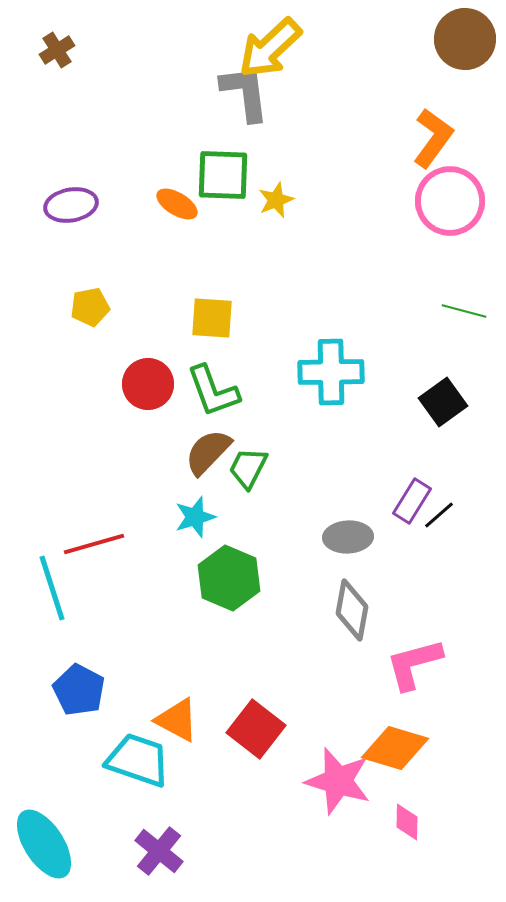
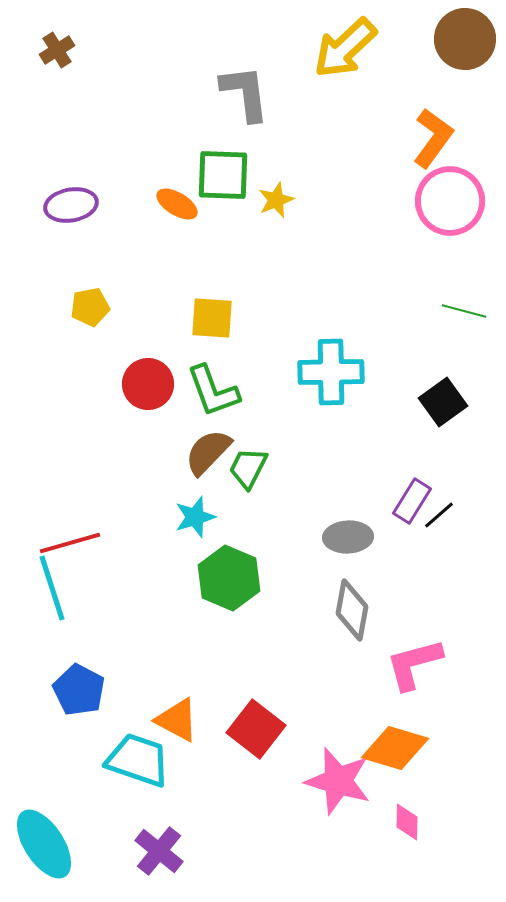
yellow arrow: moved 75 px right
red line: moved 24 px left, 1 px up
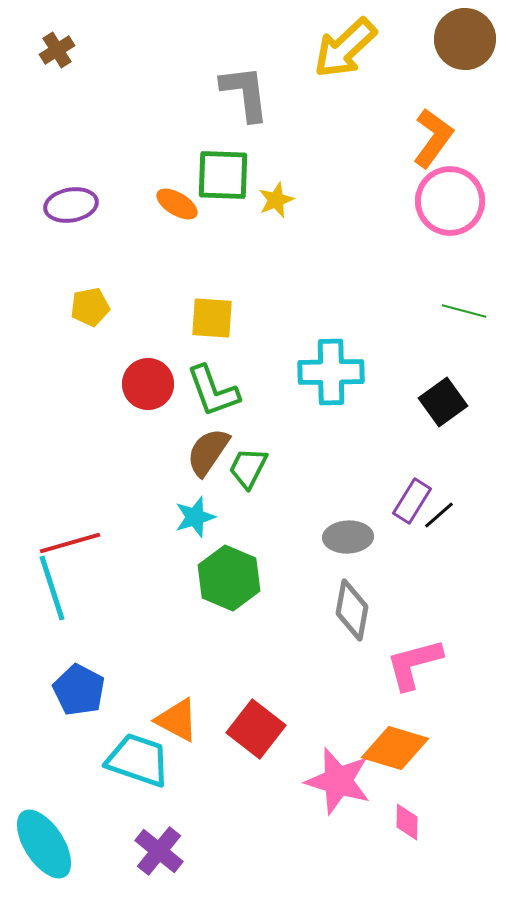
brown semicircle: rotated 10 degrees counterclockwise
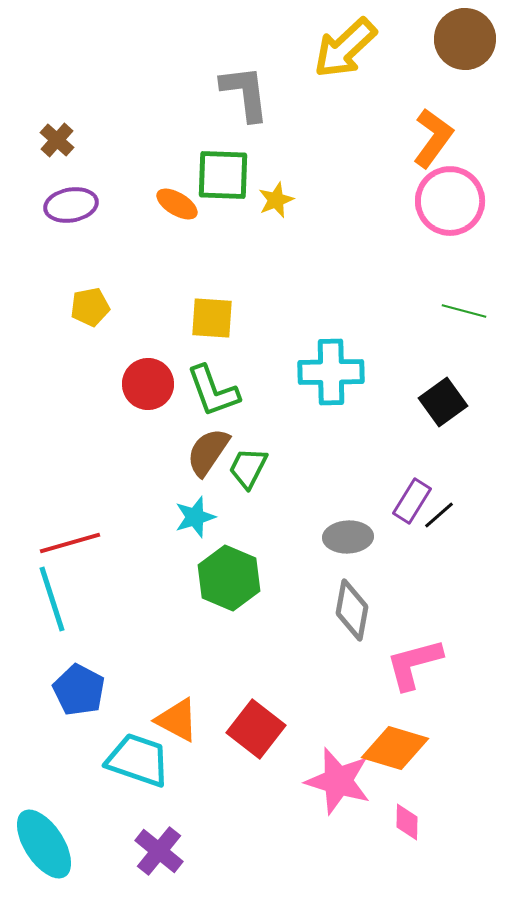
brown cross: moved 90 px down; rotated 16 degrees counterclockwise
cyan line: moved 11 px down
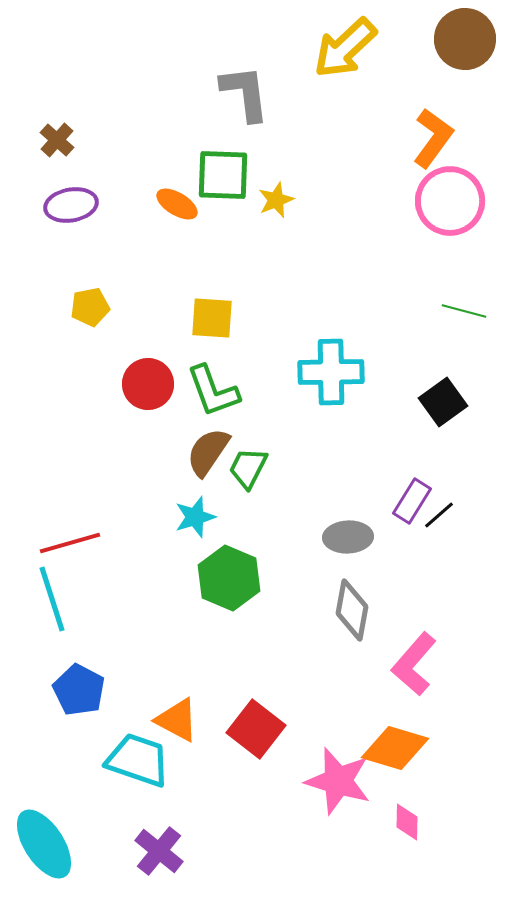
pink L-shape: rotated 34 degrees counterclockwise
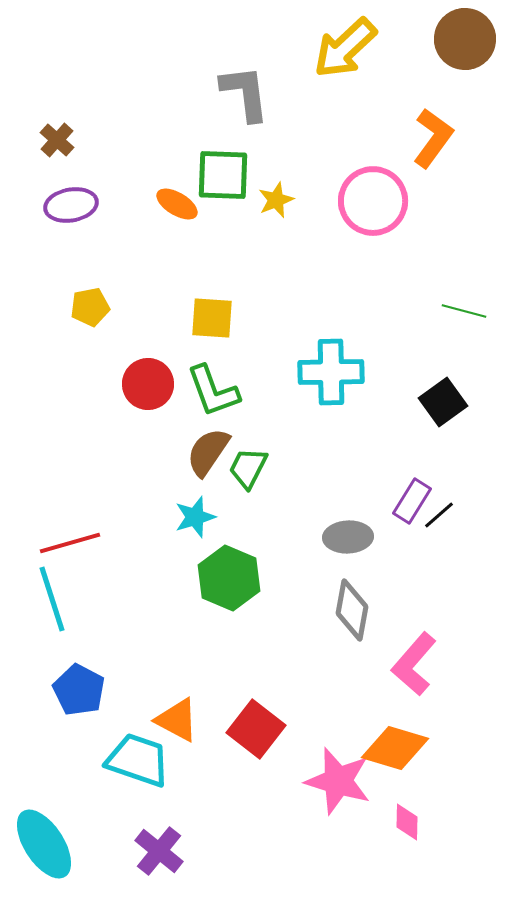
pink circle: moved 77 px left
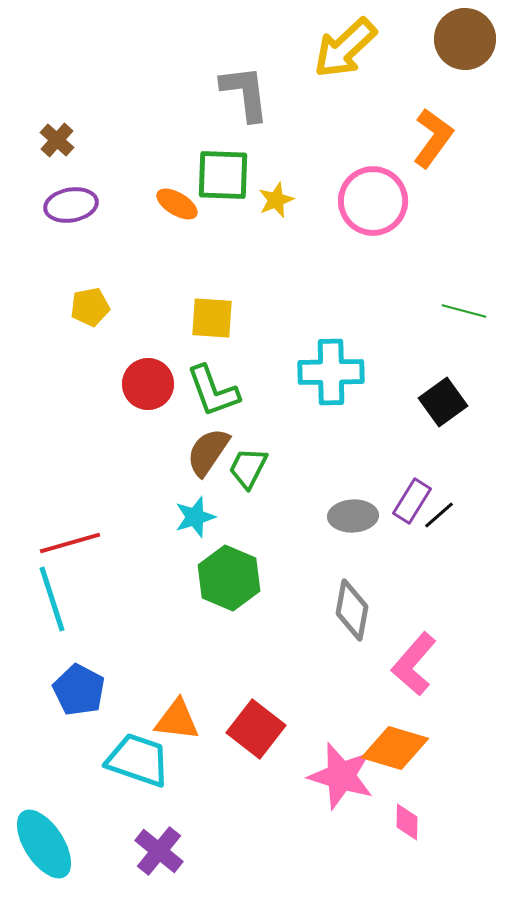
gray ellipse: moved 5 px right, 21 px up
orange triangle: rotated 21 degrees counterclockwise
pink star: moved 3 px right, 5 px up
